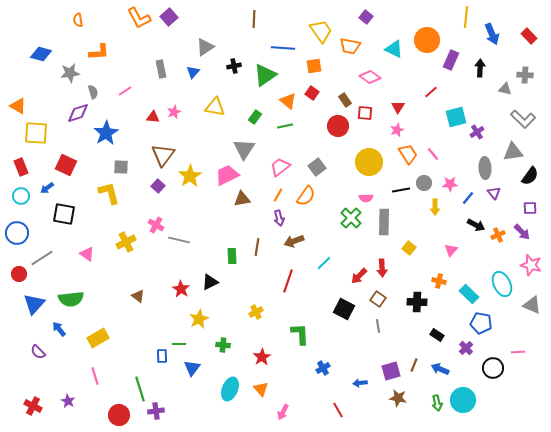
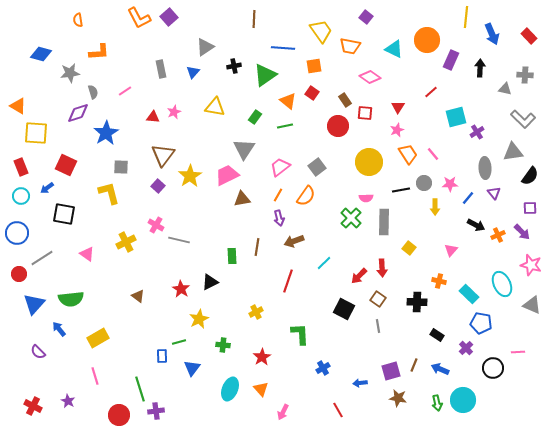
green line at (179, 344): moved 2 px up; rotated 16 degrees counterclockwise
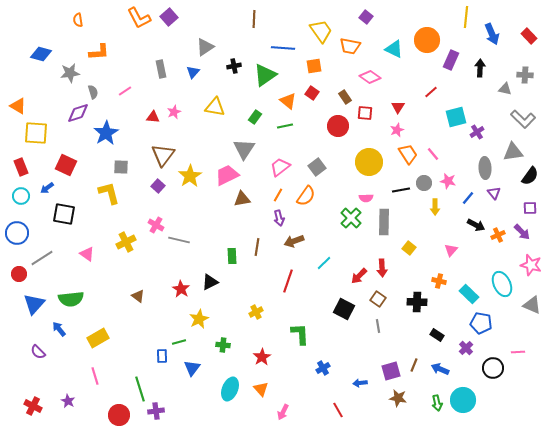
brown rectangle at (345, 100): moved 3 px up
pink star at (450, 184): moved 2 px left, 3 px up; rotated 14 degrees clockwise
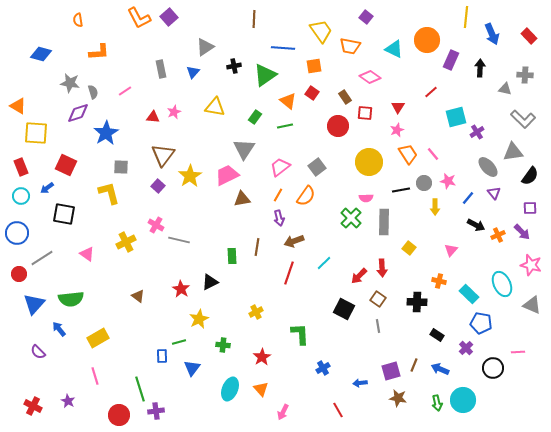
gray star at (70, 73): moved 10 px down; rotated 18 degrees clockwise
gray ellipse at (485, 168): moved 3 px right, 1 px up; rotated 40 degrees counterclockwise
red line at (288, 281): moved 1 px right, 8 px up
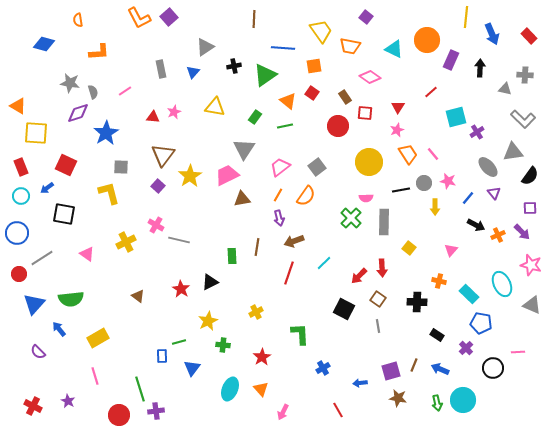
blue diamond at (41, 54): moved 3 px right, 10 px up
yellow star at (199, 319): moved 9 px right, 2 px down
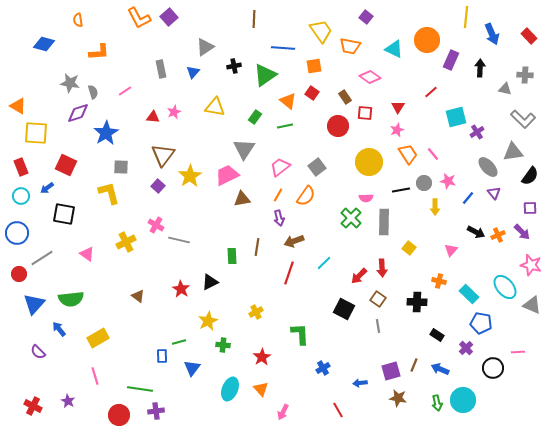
black arrow at (476, 225): moved 7 px down
cyan ellipse at (502, 284): moved 3 px right, 3 px down; rotated 15 degrees counterclockwise
green line at (140, 389): rotated 65 degrees counterclockwise
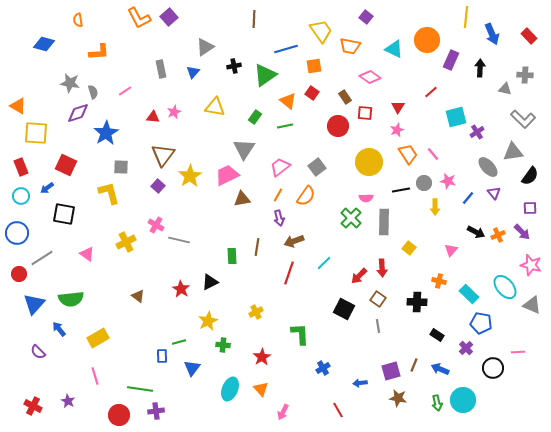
blue line at (283, 48): moved 3 px right, 1 px down; rotated 20 degrees counterclockwise
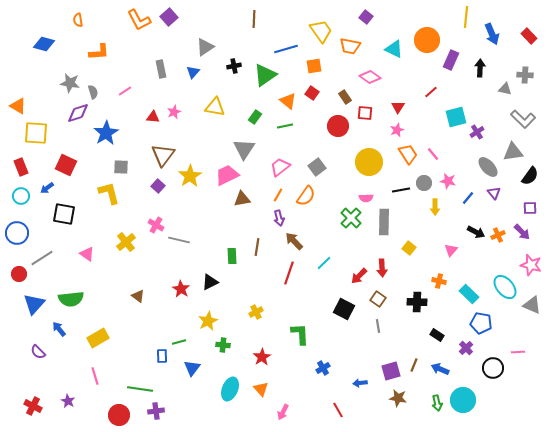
orange L-shape at (139, 18): moved 2 px down
brown arrow at (294, 241): rotated 66 degrees clockwise
yellow cross at (126, 242): rotated 12 degrees counterclockwise
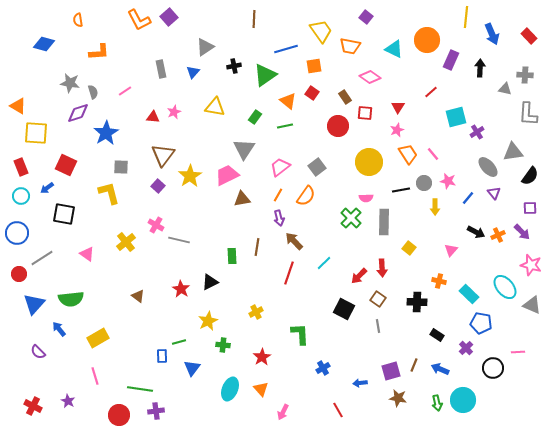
gray L-shape at (523, 119): moved 5 px right, 5 px up; rotated 50 degrees clockwise
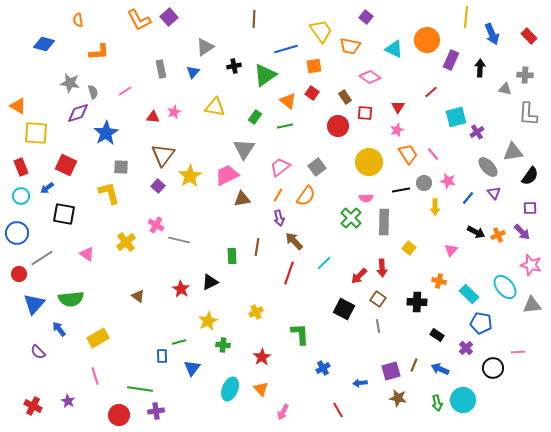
gray triangle at (532, 305): rotated 30 degrees counterclockwise
